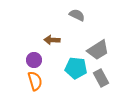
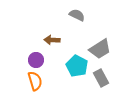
gray trapezoid: moved 2 px right, 1 px up
purple circle: moved 2 px right
cyan pentagon: moved 1 px right, 2 px up; rotated 20 degrees clockwise
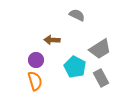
cyan pentagon: moved 2 px left, 1 px down
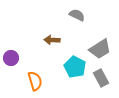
purple circle: moved 25 px left, 2 px up
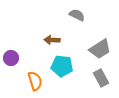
cyan pentagon: moved 13 px left, 1 px up; rotated 20 degrees counterclockwise
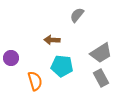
gray semicircle: rotated 77 degrees counterclockwise
gray trapezoid: moved 1 px right, 4 px down
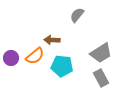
orange semicircle: moved 25 px up; rotated 66 degrees clockwise
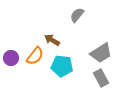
brown arrow: rotated 28 degrees clockwise
orange semicircle: rotated 12 degrees counterclockwise
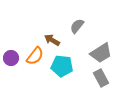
gray semicircle: moved 11 px down
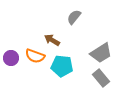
gray semicircle: moved 3 px left, 9 px up
orange semicircle: rotated 72 degrees clockwise
gray rectangle: rotated 12 degrees counterclockwise
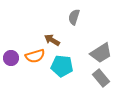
gray semicircle: rotated 21 degrees counterclockwise
orange semicircle: rotated 36 degrees counterclockwise
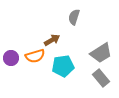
brown arrow: rotated 119 degrees clockwise
cyan pentagon: moved 1 px right; rotated 15 degrees counterclockwise
